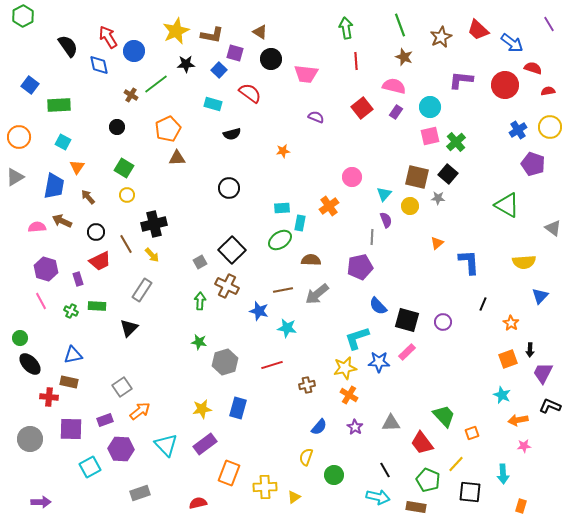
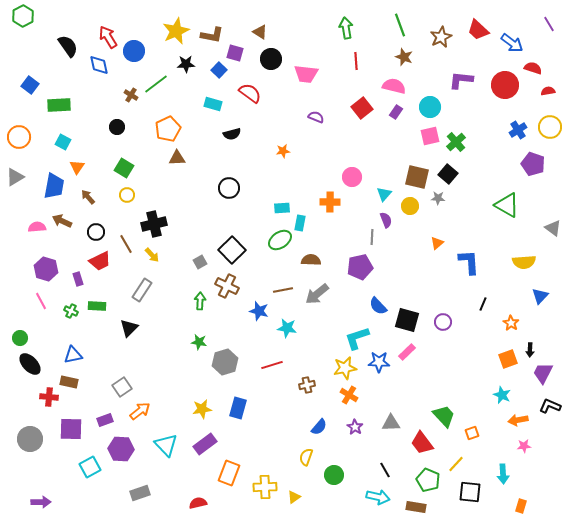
orange cross at (329, 206): moved 1 px right, 4 px up; rotated 36 degrees clockwise
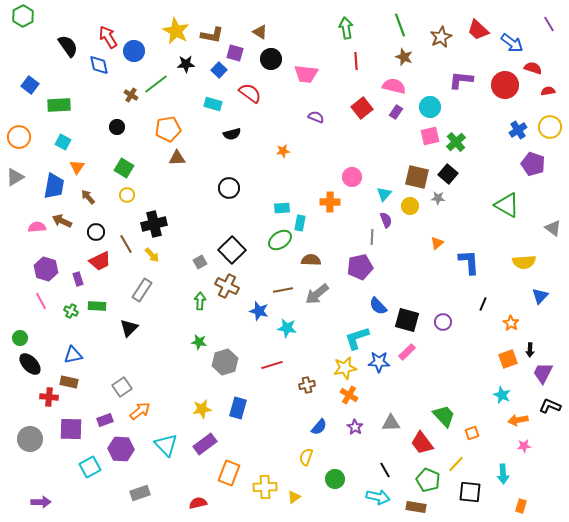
yellow star at (176, 31): rotated 20 degrees counterclockwise
orange pentagon at (168, 129): rotated 15 degrees clockwise
green circle at (334, 475): moved 1 px right, 4 px down
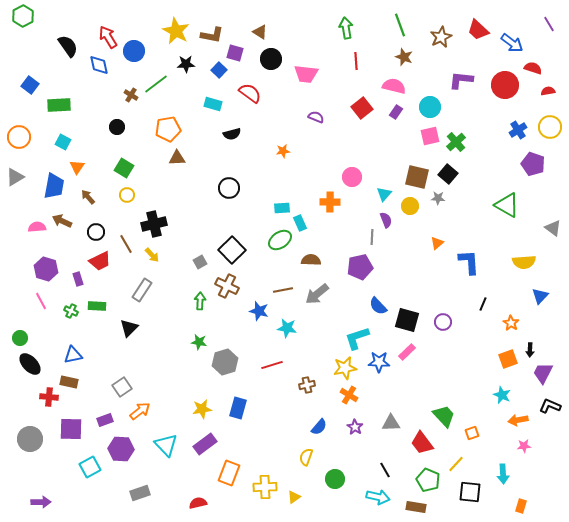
cyan rectangle at (300, 223): rotated 35 degrees counterclockwise
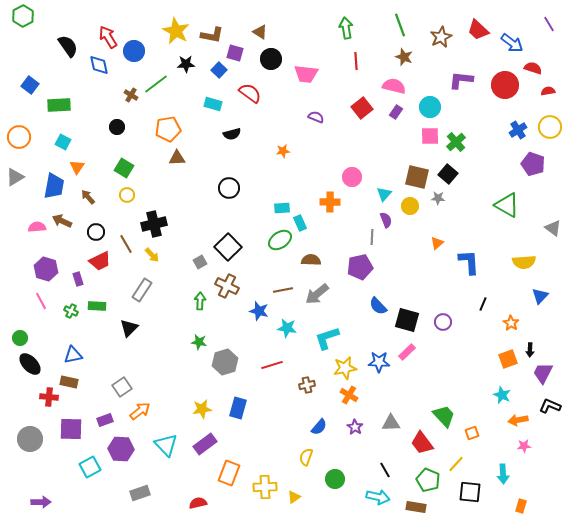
pink square at (430, 136): rotated 12 degrees clockwise
black square at (232, 250): moved 4 px left, 3 px up
cyan L-shape at (357, 338): moved 30 px left
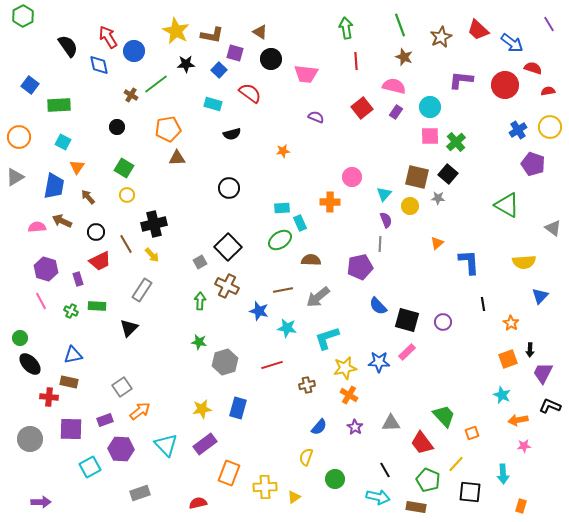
gray line at (372, 237): moved 8 px right, 7 px down
gray arrow at (317, 294): moved 1 px right, 3 px down
black line at (483, 304): rotated 32 degrees counterclockwise
